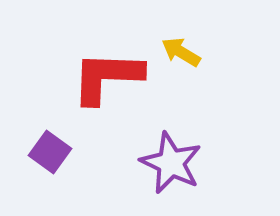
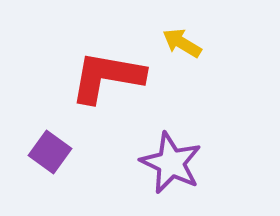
yellow arrow: moved 1 px right, 9 px up
red L-shape: rotated 8 degrees clockwise
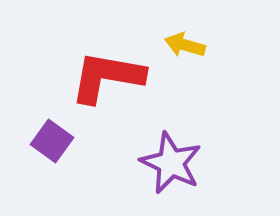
yellow arrow: moved 3 px right, 2 px down; rotated 15 degrees counterclockwise
purple square: moved 2 px right, 11 px up
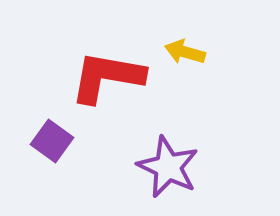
yellow arrow: moved 7 px down
purple star: moved 3 px left, 4 px down
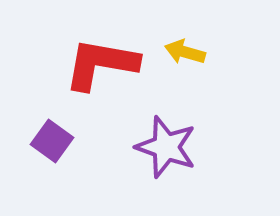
red L-shape: moved 6 px left, 13 px up
purple star: moved 2 px left, 20 px up; rotated 6 degrees counterclockwise
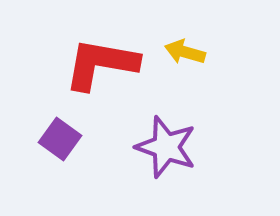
purple square: moved 8 px right, 2 px up
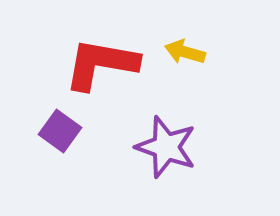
purple square: moved 8 px up
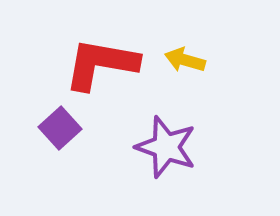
yellow arrow: moved 8 px down
purple square: moved 3 px up; rotated 12 degrees clockwise
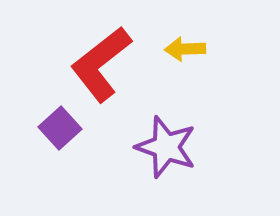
yellow arrow: moved 11 px up; rotated 18 degrees counterclockwise
red L-shape: rotated 48 degrees counterclockwise
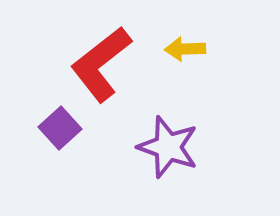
purple star: moved 2 px right
